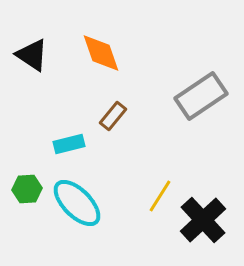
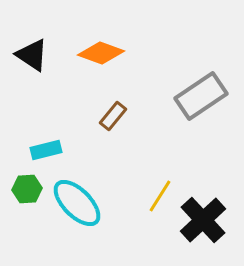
orange diamond: rotated 51 degrees counterclockwise
cyan rectangle: moved 23 px left, 6 px down
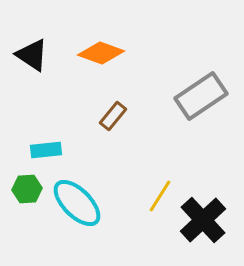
cyan rectangle: rotated 8 degrees clockwise
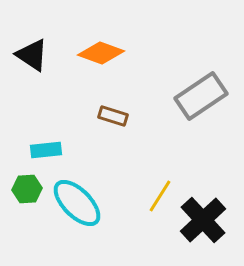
brown rectangle: rotated 68 degrees clockwise
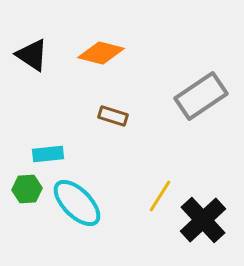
orange diamond: rotated 6 degrees counterclockwise
cyan rectangle: moved 2 px right, 4 px down
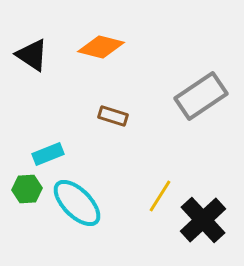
orange diamond: moved 6 px up
cyan rectangle: rotated 16 degrees counterclockwise
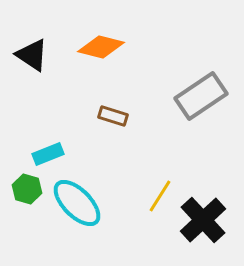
green hexagon: rotated 20 degrees clockwise
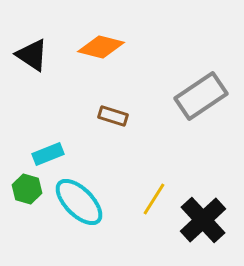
yellow line: moved 6 px left, 3 px down
cyan ellipse: moved 2 px right, 1 px up
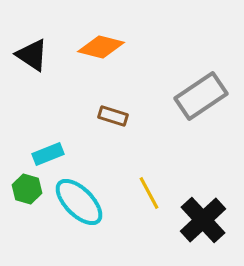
yellow line: moved 5 px left, 6 px up; rotated 60 degrees counterclockwise
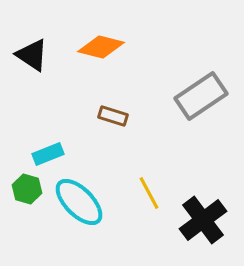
black cross: rotated 6 degrees clockwise
